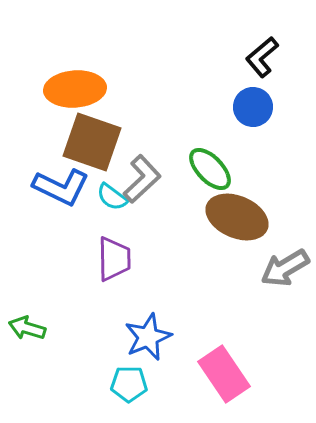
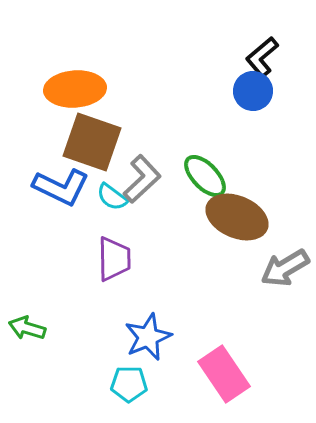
blue circle: moved 16 px up
green ellipse: moved 5 px left, 7 px down
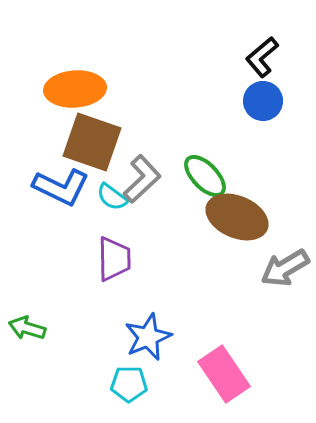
blue circle: moved 10 px right, 10 px down
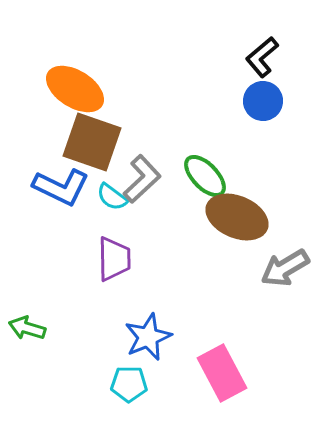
orange ellipse: rotated 36 degrees clockwise
pink rectangle: moved 2 px left, 1 px up; rotated 6 degrees clockwise
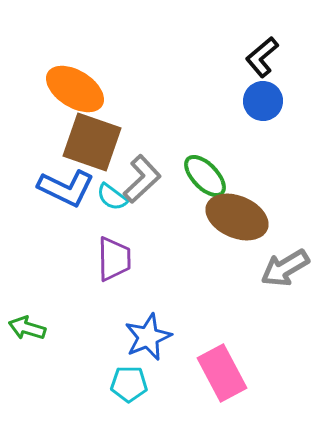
blue L-shape: moved 5 px right, 1 px down
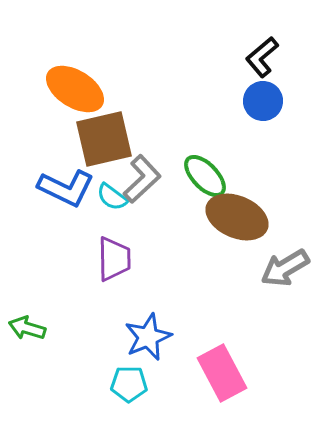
brown square: moved 12 px right, 3 px up; rotated 32 degrees counterclockwise
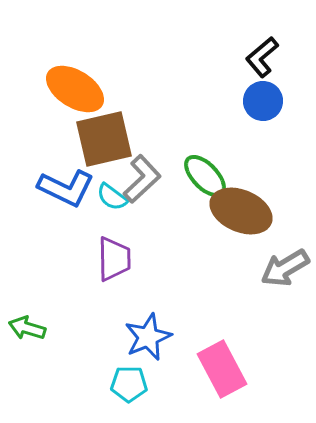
brown ellipse: moved 4 px right, 6 px up
pink rectangle: moved 4 px up
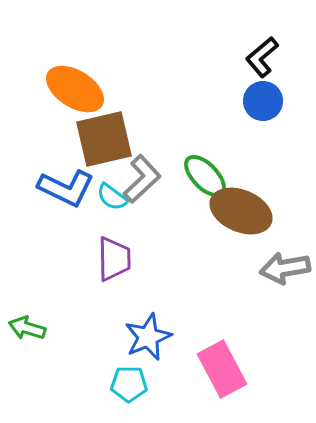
gray arrow: rotated 21 degrees clockwise
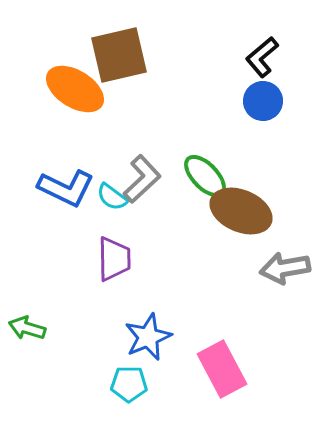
brown square: moved 15 px right, 84 px up
